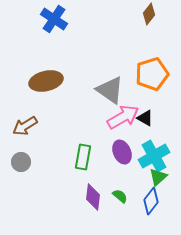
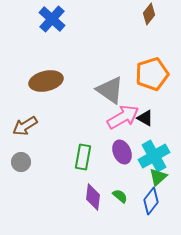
blue cross: moved 2 px left; rotated 8 degrees clockwise
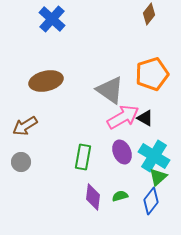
cyan cross: rotated 28 degrees counterclockwise
green semicircle: rotated 56 degrees counterclockwise
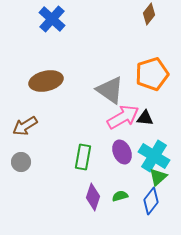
black triangle: rotated 24 degrees counterclockwise
purple diamond: rotated 12 degrees clockwise
